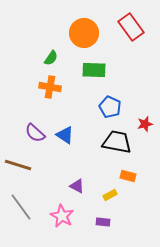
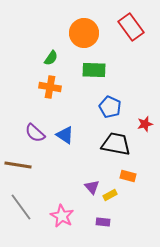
black trapezoid: moved 1 px left, 2 px down
brown line: rotated 8 degrees counterclockwise
purple triangle: moved 15 px right, 1 px down; rotated 21 degrees clockwise
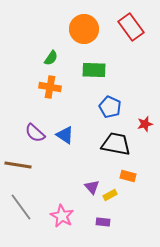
orange circle: moved 4 px up
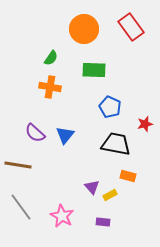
blue triangle: rotated 36 degrees clockwise
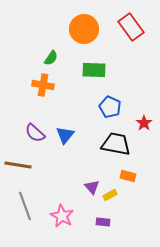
orange cross: moved 7 px left, 2 px up
red star: moved 1 px left, 1 px up; rotated 21 degrees counterclockwise
gray line: moved 4 px right, 1 px up; rotated 16 degrees clockwise
